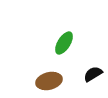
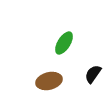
black semicircle: rotated 24 degrees counterclockwise
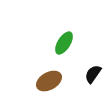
brown ellipse: rotated 15 degrees counterclockwise
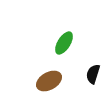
black semicircle: rotated 18 degrees counterclockwise
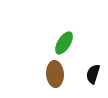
brown ellipse: moved 6 px right, 7 px up; rotated 65 degrees counterclockwise
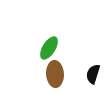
green ellipse: moved 15 px left, 5 px down
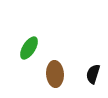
green ellipse: moved 20 px left
